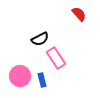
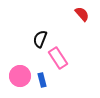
red semicircle: moved 3 px right
black semicircle: rotated 138 degrees clockwise
pink rectangle: moved 2 px right
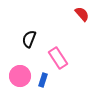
black semicircle: moved 11 px left
blue rectangle: moved 1 px right; rotated 32 degrees clockwise
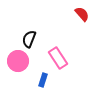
pink circle: moved 2 px left, 15 px up
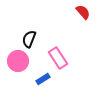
red semicircle: moved 1 px right, 2 px up
blue rectangle: moved 1 px up; rotated 40 degrees clockwise
